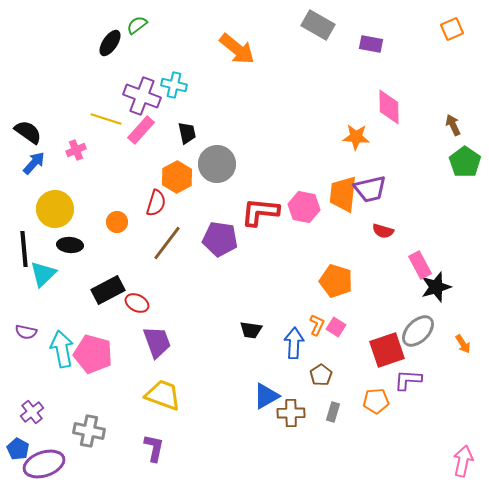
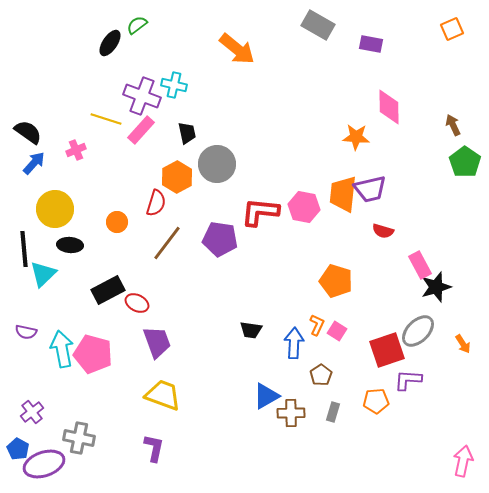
pink square at (336, 327): moved 1 px right, 4 px down
gray cross at (89, 431): moved 10 px left, 7 px down
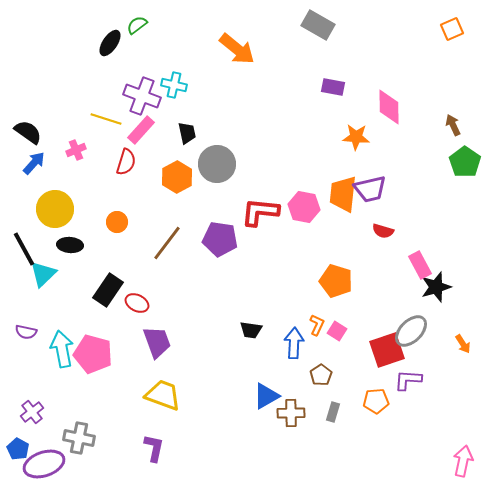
purple rectangle at (371, 44): moved 38 px left, 43 px down
red semicircle at (156, 203): moved 30 px left, 41 px up
black line at (24, 249): rotated 24 degrees counterclockwise
black rectangle at (108, 290): rotated 28 degrees counterclockwise
gray ellipse at (418, 331): moved 7 px left
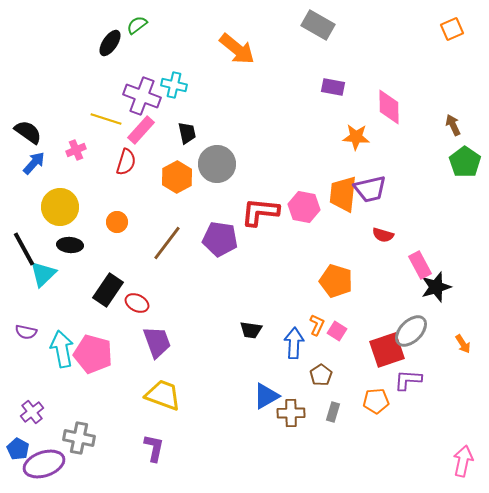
yellow circle at (55, 209): moved 5 px right, 2 px up
red semicircle at (383, 231): moved 4 px down
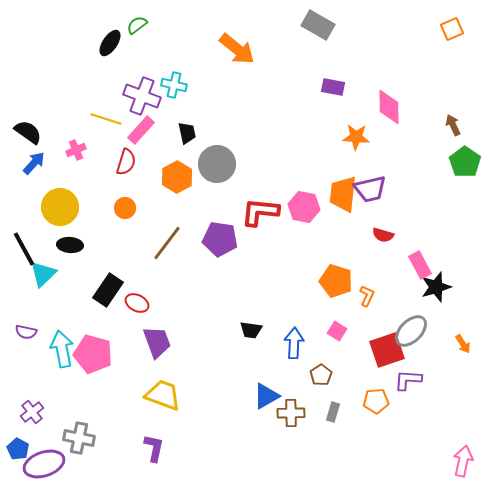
orange circle at (117, 222): moved 8 px right, 14 px up
orange L-shape at (317, 325): moved 50 px right, 29 px up
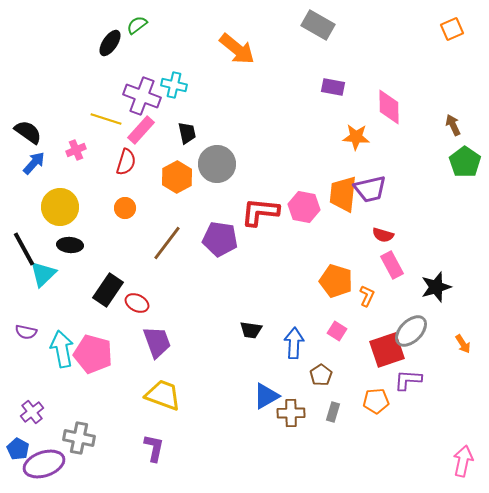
pink rectangle at (420, 265): moved 28 px left
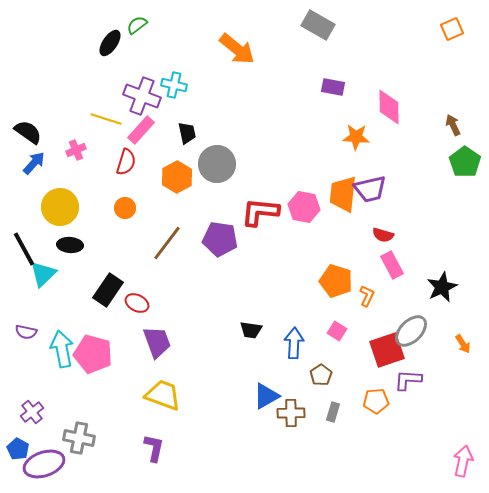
black star at (436, 287): moved 6 px right; rotated 8 degrees counterclockwise
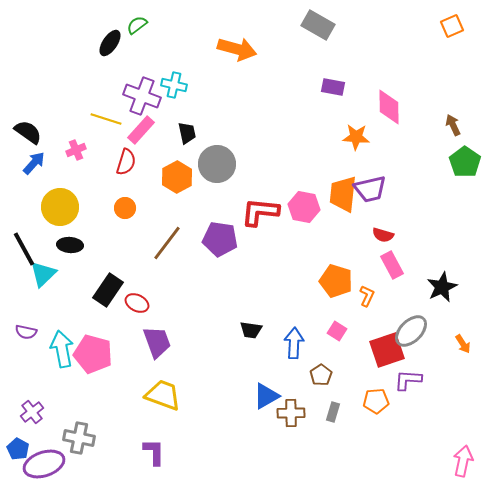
orange square at (452, 29): moved 3 px up
orange arrow at (237, 49): rotated 24 degrees counterclockwise
purple L-shape at (154, 448): moved 4 px down; rotated 12 degrees counterclockwise
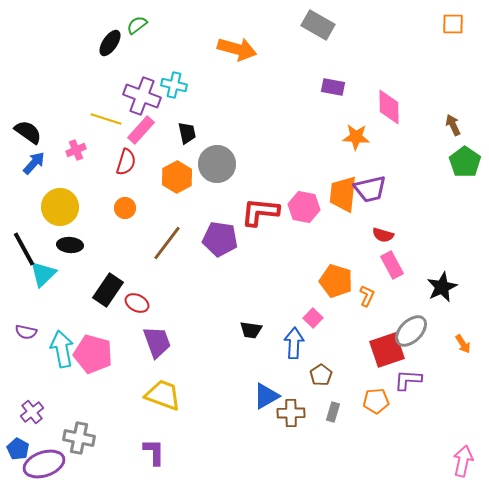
orange square at (452, 26): moved 1 px right, 2 px up; rotated 25 degrees clockwise
pink square at (337, 331): moved 24 px left, 13 px up; rotated 12 degrees clockwise
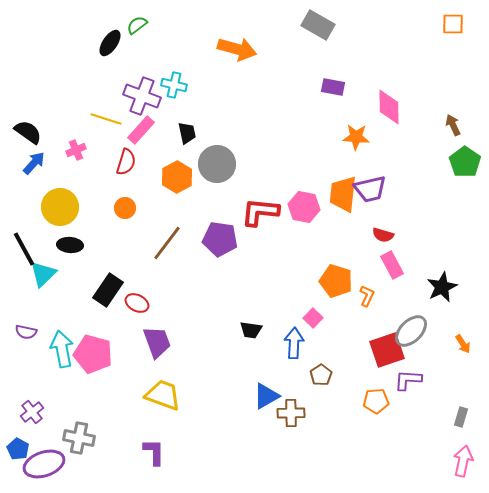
gray rectangle at (333, 412): moved 128 px right, 5 px down
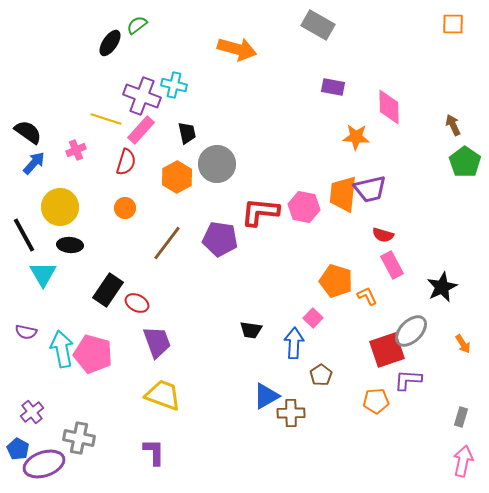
black line at (24, 249): moved 14 px up
cyan triangle at (43, 274): rotated 16 degrees counterclockwise
orange L-shape at (367, 296): rotated 50 degrees counterclockwise
